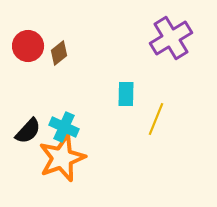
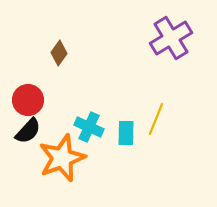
red circle: moved 54 px down
brown diamond: rotated 15 degrees counterclockwise
cyan rectangle: moved 39 px down
cyan cross: moved 25 px right
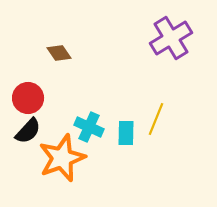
brown diamond: rotated 70 degrees counterclockwise
red circle: moved 2 px up
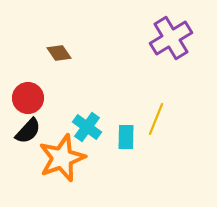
cyan cross: moved 2 px left; rotated 12 degrees clockwise
cyan rectangle: moved 4 px down
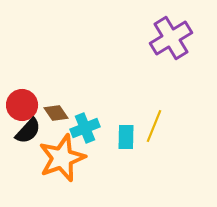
brown diamond: moved 3 px left, 60 px down
red circle: moved 6 px left, 7 px down
yellow line: moved 2 px left, 7 px down
cyan cross: moved 2 px left, 1 px down; rotated 32 degrees clockwise
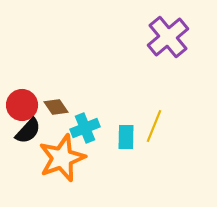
purple cross: moved 3 px left, 1 px up; rotated 9 degrees counterclockwise
brown diamond: moved 6 px up
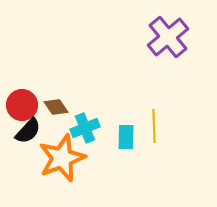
yellow line: rotated 24 degrees counterclockwise
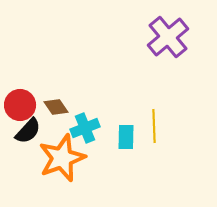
red circle: moved 2 px left
